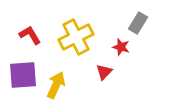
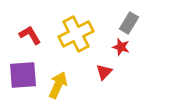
gray rectangle: moved 9 px left
yellow cross: moved 3 px up
yellow arrow: moved 2 px right
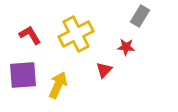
gray rectangle: moved 11 px right, 7 px up
red star: moved 5 px right; rotated 12 degrees counterclockwise
red triangle: moved 2 px up
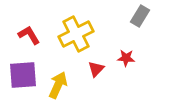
red L-shape: moved 1 px left
red star: moved 11 px down
red triangle: moved 8 px left, 1 px up
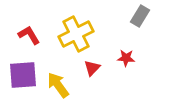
red triangle: moved 4 px left, 1 px up
yellow arrow: rotated 60 degrees counterclockwise
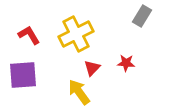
gray rectangle: moved 2 px right
red star: moved 5 px down
yellow arrow: moved 21 px right, 7 px down
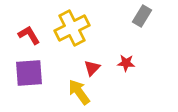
yellow cross: moved 4 px left, 6 px up
purple square: moved 6 px right, 2 px up
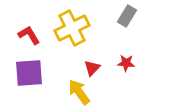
gray rectangle: moved 15 px left
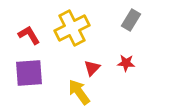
gray rectangle: moved 4 px right, 4 px down
